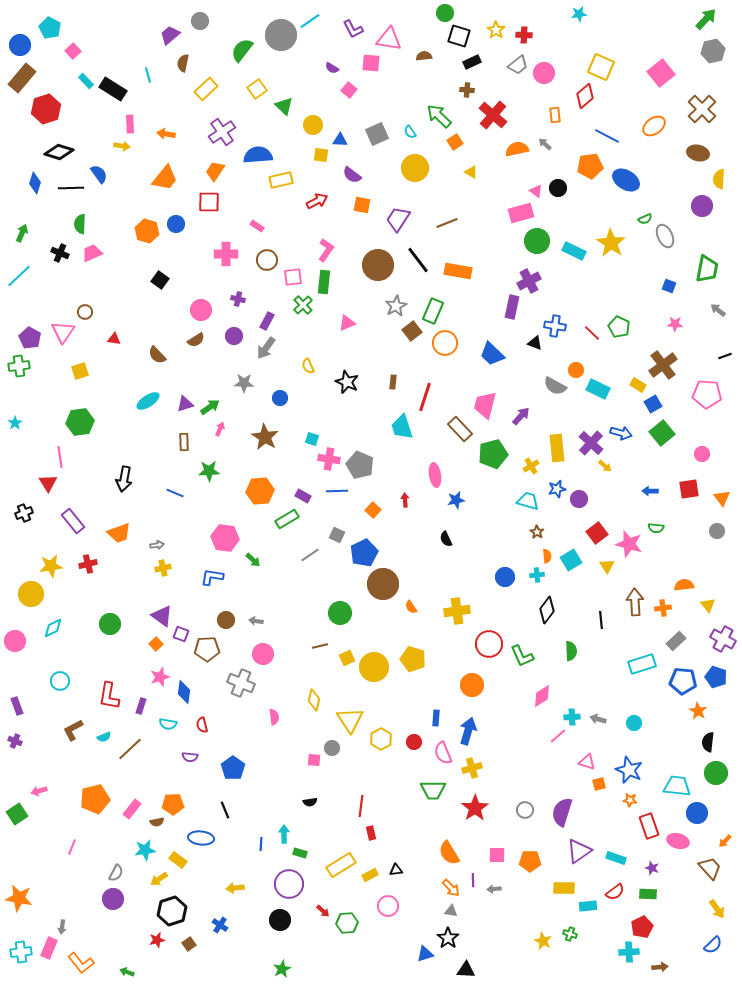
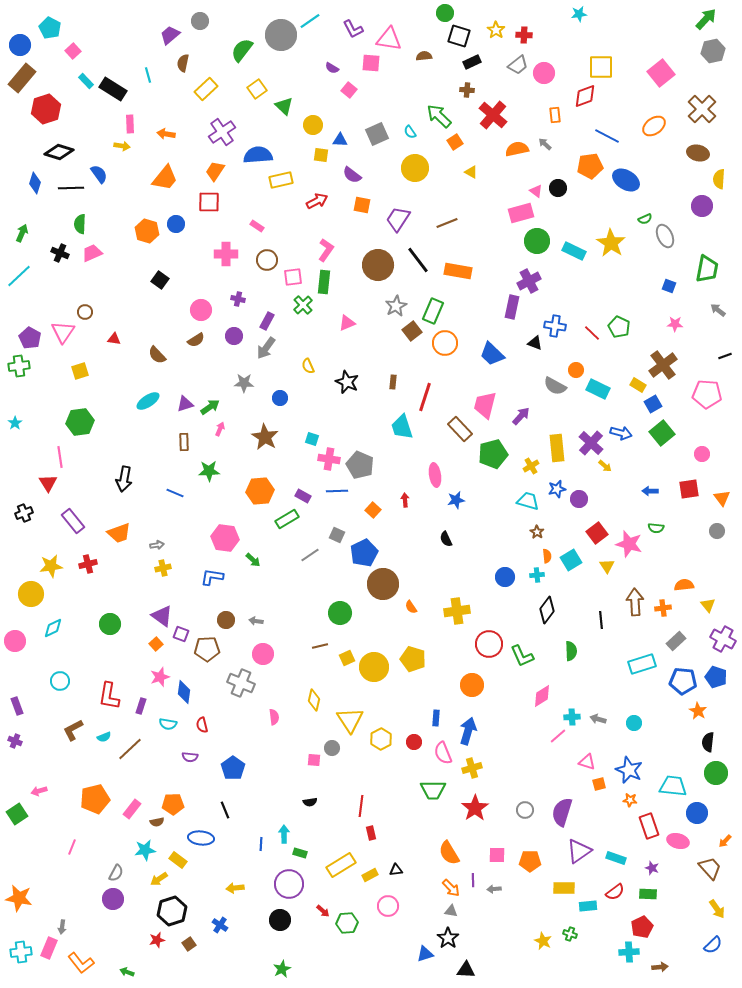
yellow square at (601, 67): rotated 24 degrees counterclockwise
red diamond at (585, 96): rotated 20 degrees clockwise
cyan trapezoid at (677, 786): moved 4 px left
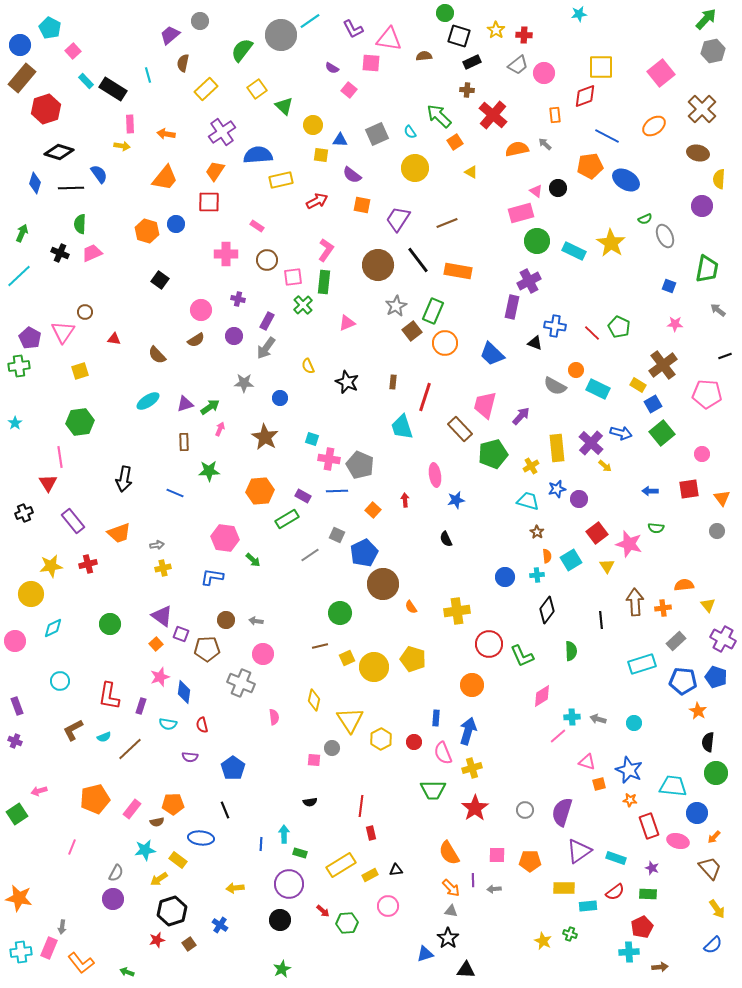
orange arrow at (725, 841): moved 11 px left, 4 px up
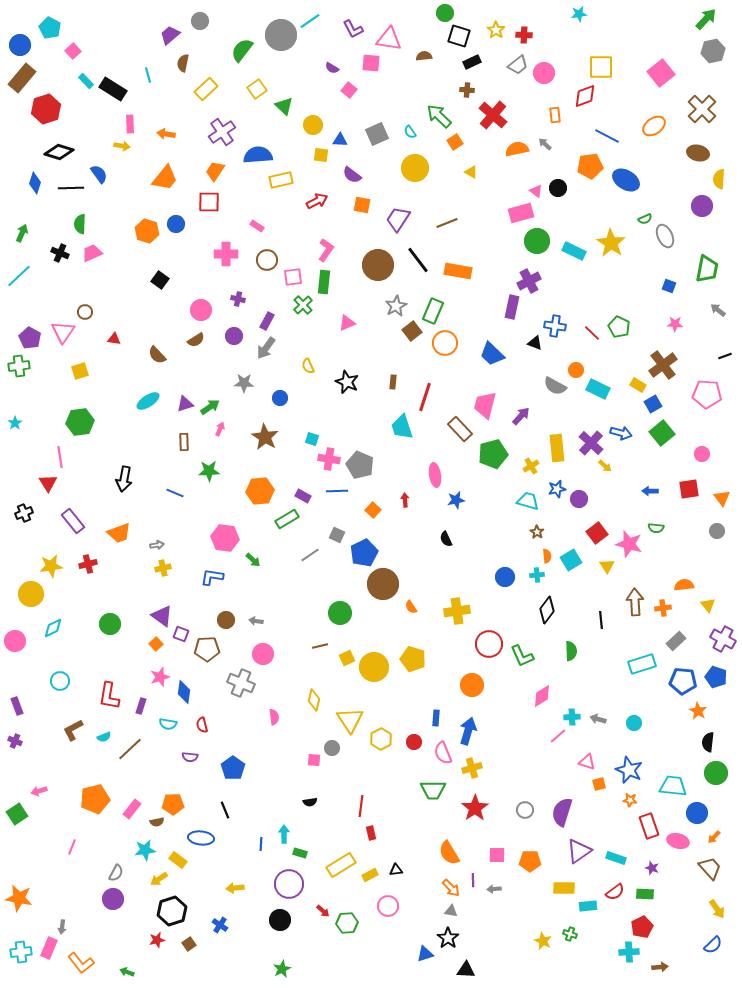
green rectangle at (648, 894): moved 3 px left
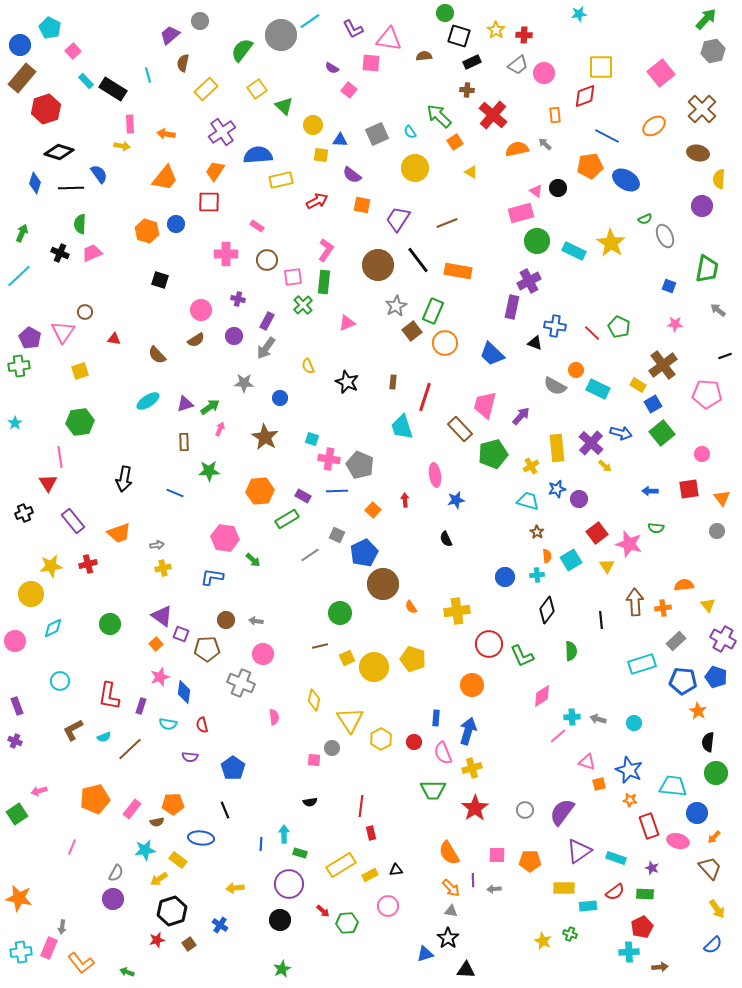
black square at (160, 280): rotated 18 degrees counterclockwise
purple semicircle at (562, 812): rotated 20 degrees clockwise
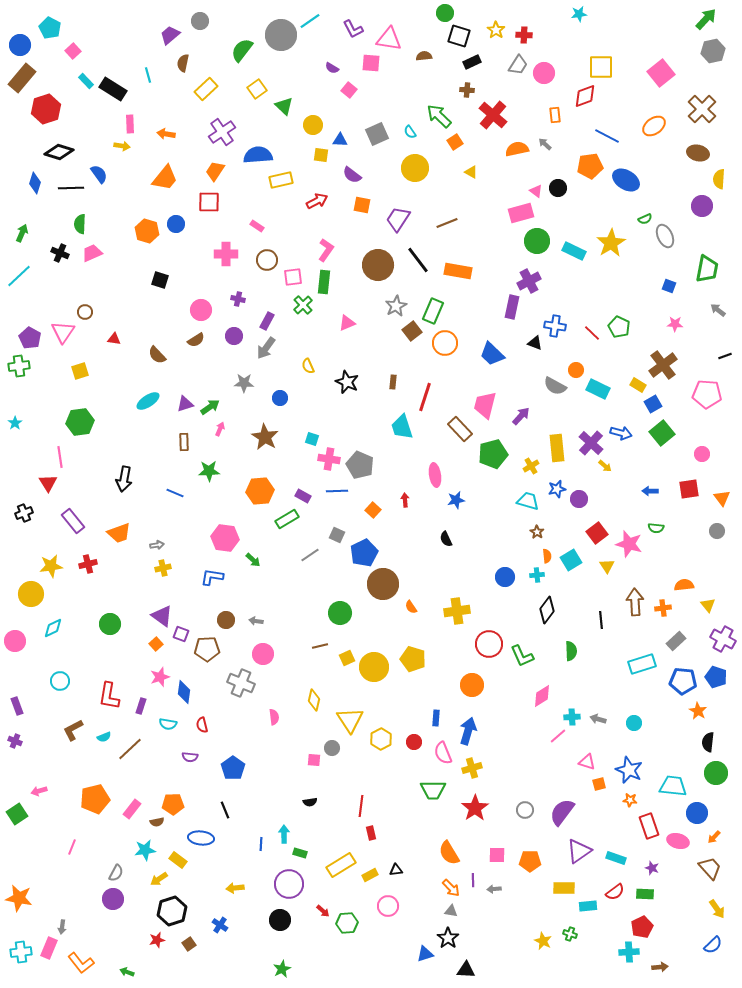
gray trapezoid at (518, 65): rotated 20 degrees counterclockwise
yellow star at (611, 243): rotated 8 degrees clockwise
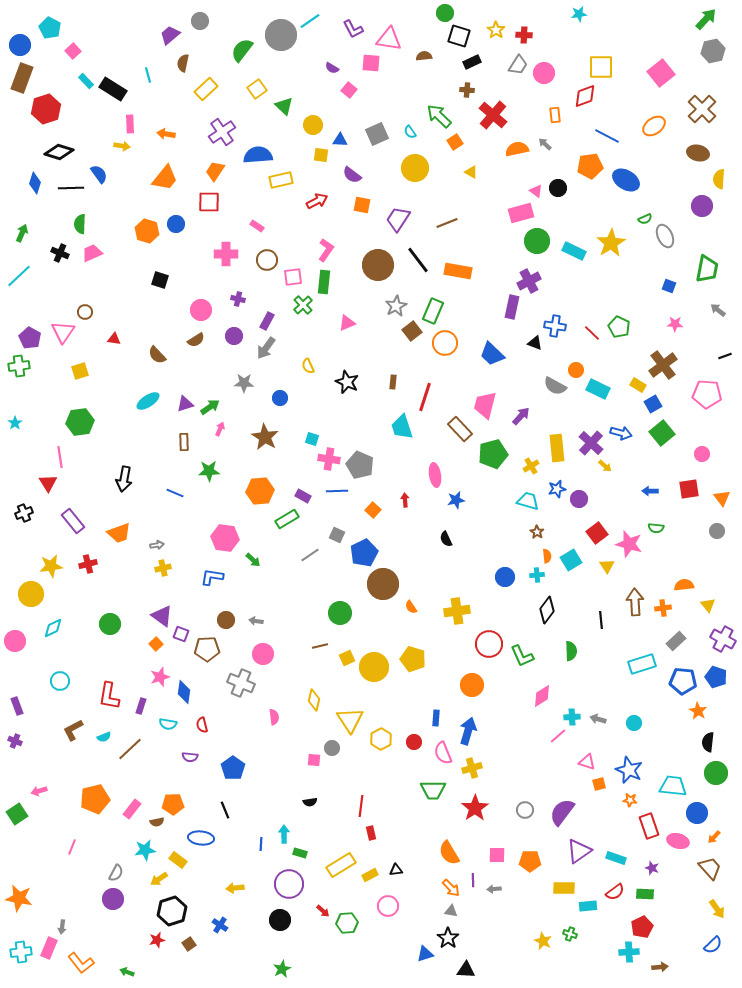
brown rectangle at (22, 78): rotated 20 degrees counterclockwise
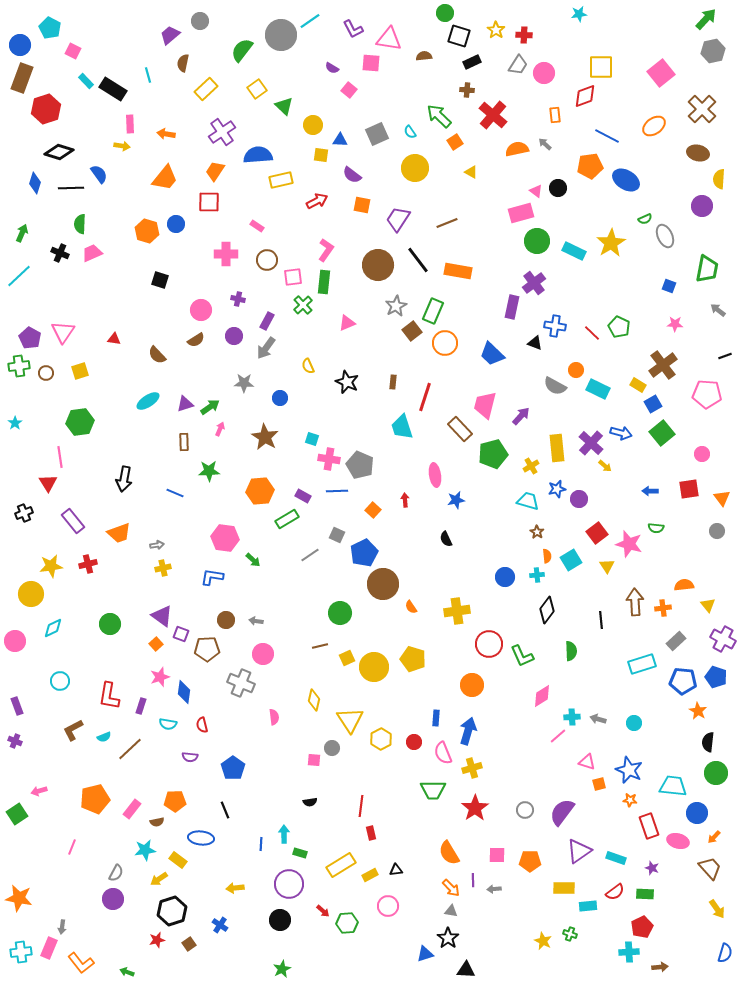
pink square at (73, 51): rotated 21 degrees counterclockwise
purple cross at (529, 281): moved 5 px right, 2 px down; rotated 10 degrees counterclockwise
brown circle at (85, 312): moved 39 px left, 61 px down
orange pentagon at (173, 804): moved 2 px right, 3 px up
blue semicircle at (713, 945): moved 12 px right, 8 px down; rotated 30 degrees counterclockwise
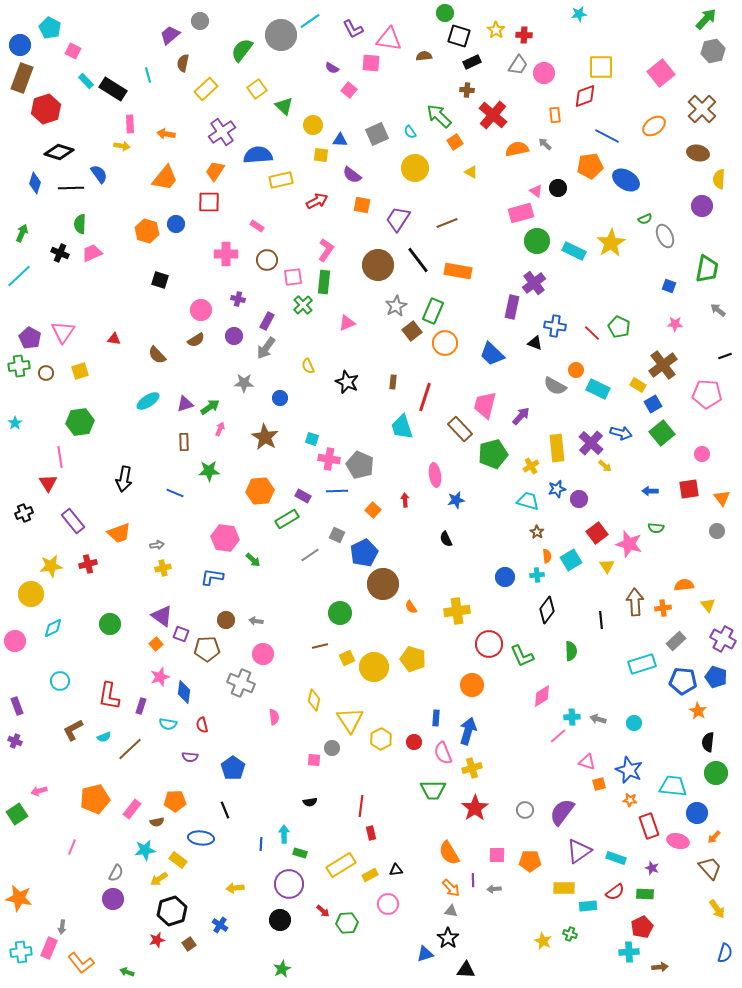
pink circle at (388, 906): moved 2 px up
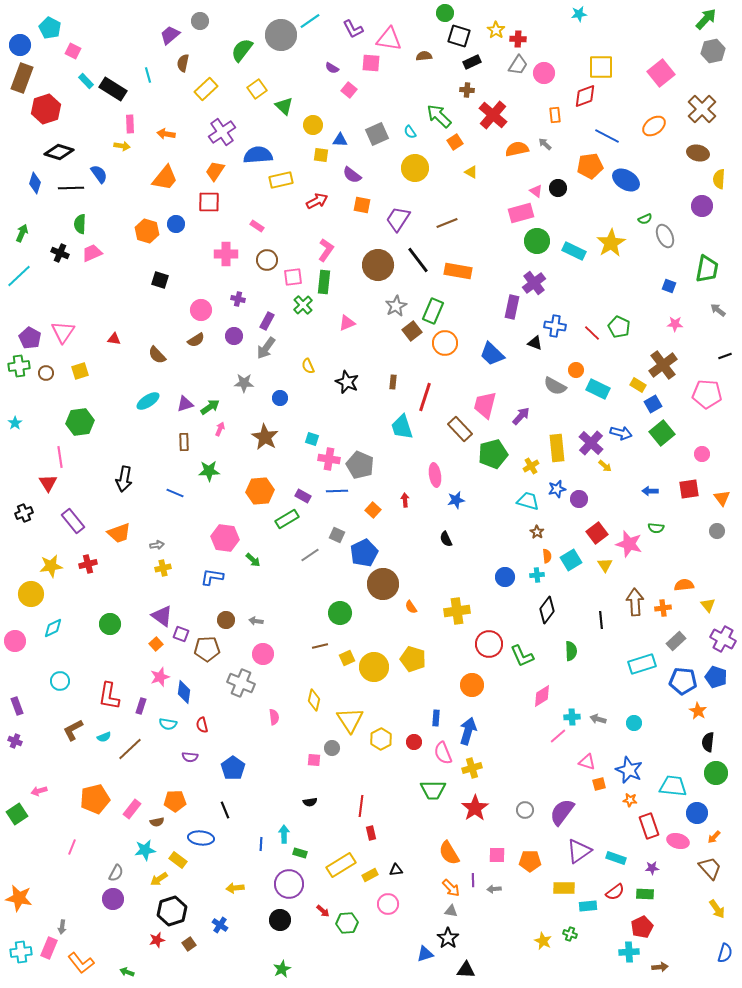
red cross at (524, 35): moved 6 px left, 4 px down
yellow triangle at (607, 566): moved 2 px left, 1 px up
purple star at (652, 868): rotated 24 degrees counterclockwise
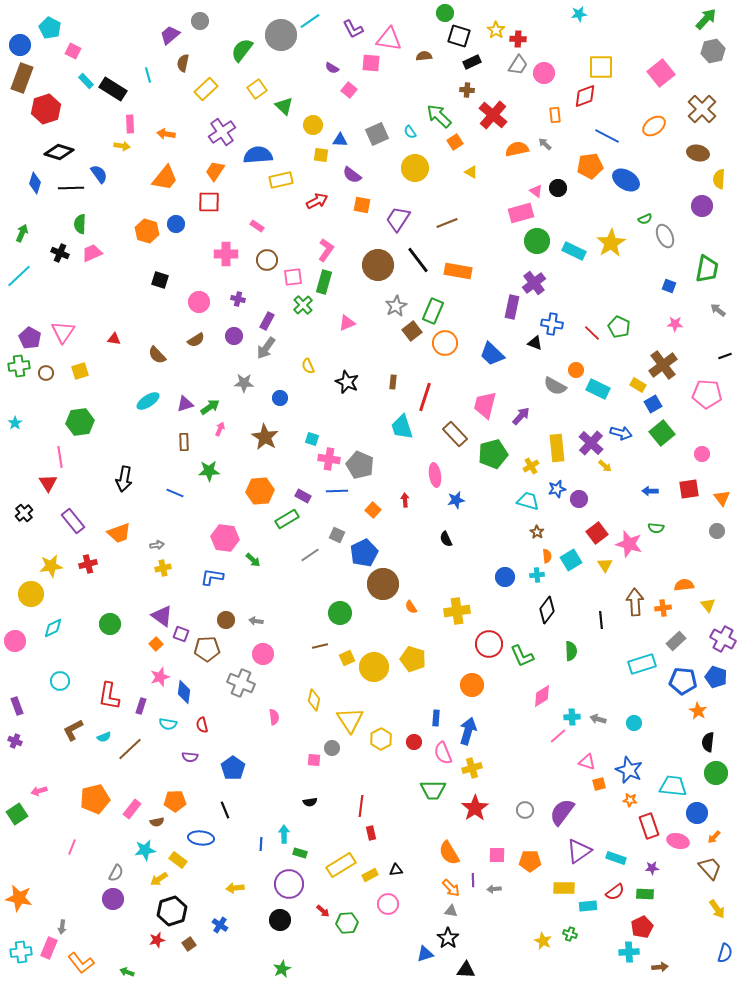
green rectangle at (324, 282): rotated 10 degrees clockwise
pink circle at (201, 310): moved 2 px left, 8 px up
blue cross at (555, 326): moved 3 px left, 2 px up
brown rectangle at (460, 429): moved 5 px left, 5 px down
black cross at (24, 513): rotated 18 degrees counterclockwise
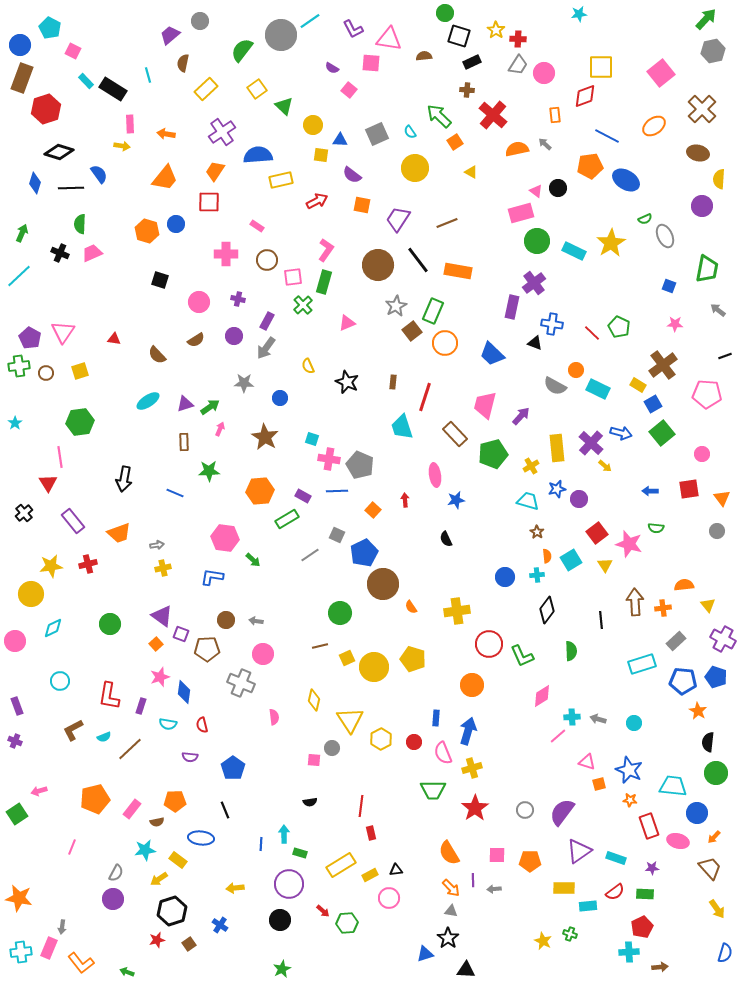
pink circle at (388, 904): moved 1 px right, 6 px up
